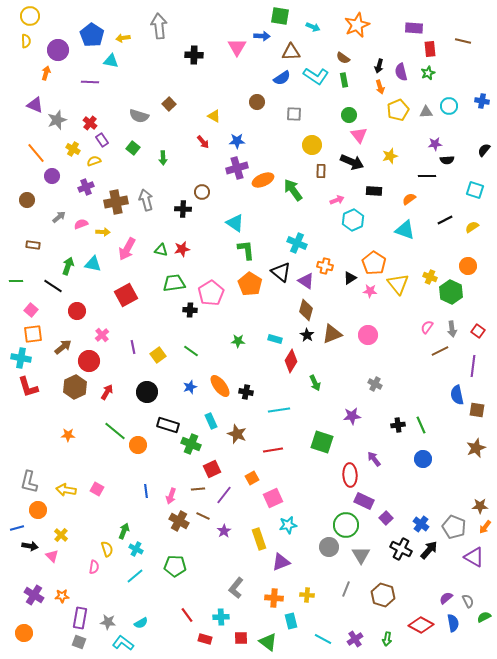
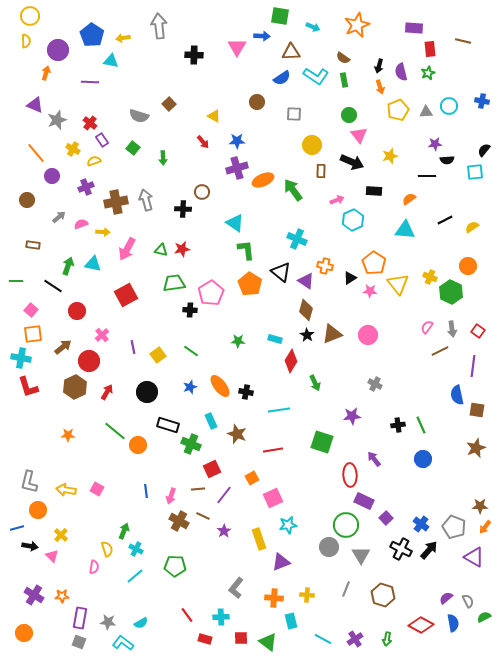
cyan square at (475, 190): moved 18 px up; rotated 24 degrees counterclockwise
cyan triangle at (405, 230): rotated 15 degrees counterclockwise
cyan cross at (297, 243): moved 4 px up
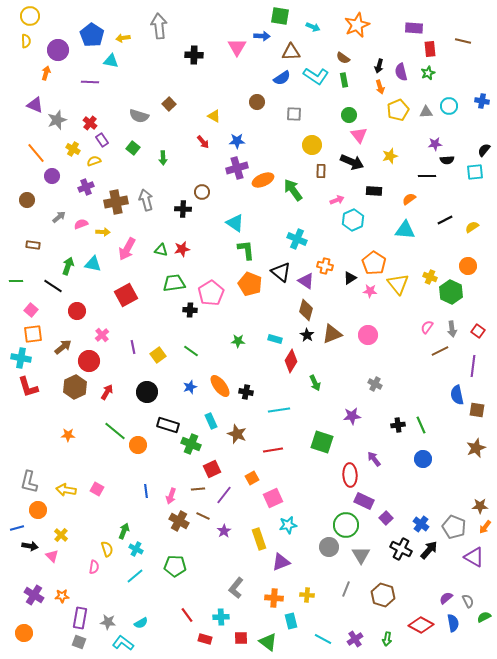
orange pentagon at (250, 284): rotated 10 degrees counterclockwise
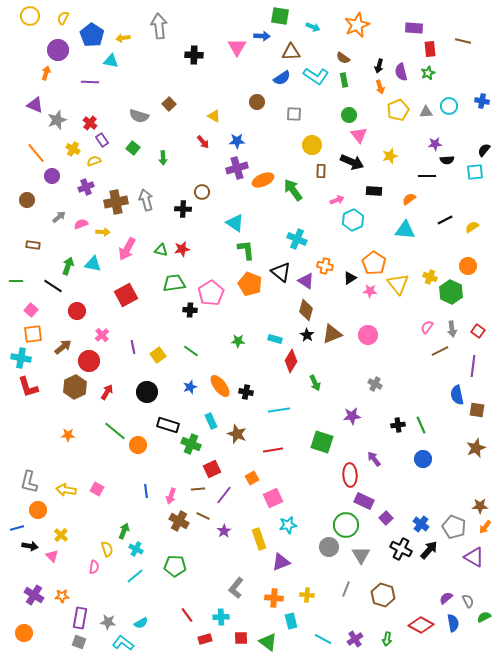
yellow semicircle at (26, 41): moved 37 px right, 23 px up; rotated 152 degrees counterclockwise
red rectangle at (205, 639): rotated 32 degrees counterclockwise
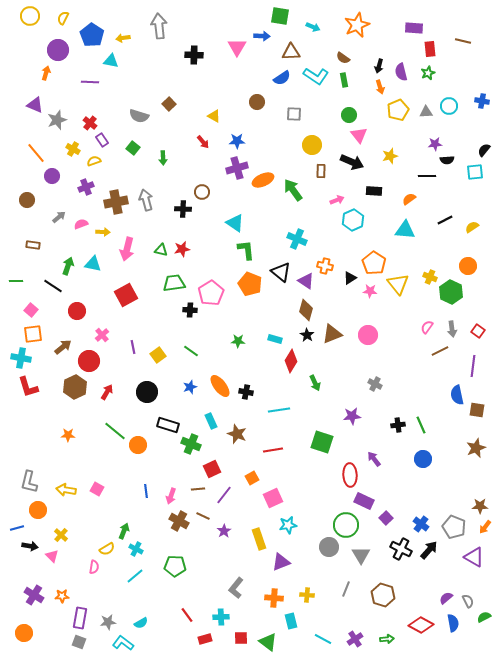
pink arrow at (127, 249): rotated 15 degrees counterclockwise
yellow semicircle at (107, 549): rotated 77 degrees clockwise
gray star at (108, 622): rotated 14 degrees counterclockwise
green arrow at (387, 639): rotated 104 degrees counterclockwise
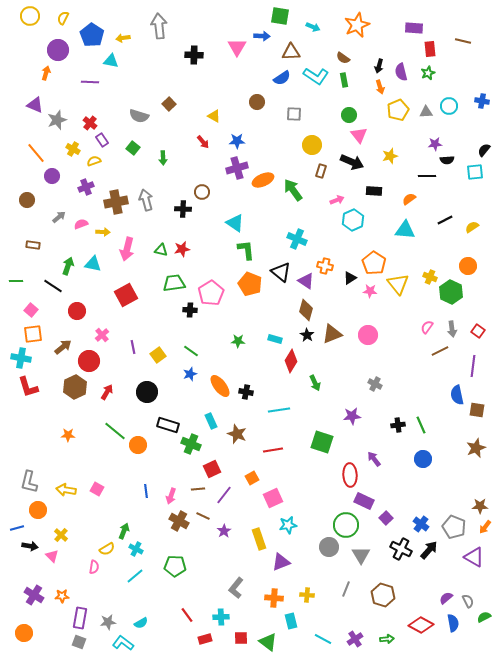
brown rectangle at (321, 171): rotated 16 degrees clockwise
blue star at (190, 387): moved 13 px up
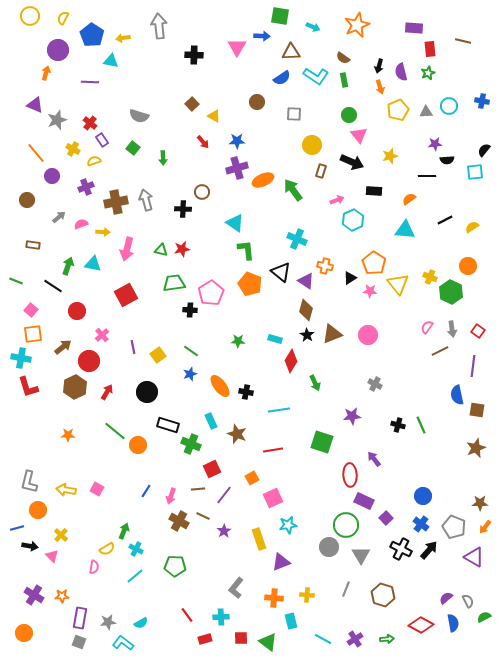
brown square at (169, 104): moved 23 px right
green line at (16, 281): rotated 24 degrees clockwise
black cross at (398, 425): rotated 24 degrees clockwise
blue circle at (423, 459): moved 37 px down
blue line at (146, 491): rotated 40 degrees clockwise
brown star at (480, 506): moved 3 px up
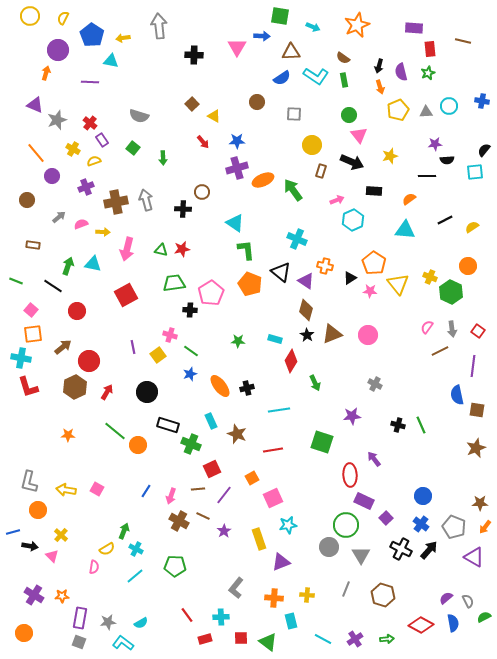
pink cross at (102, 335): moved 68 px right; rotated 32 degrees counterclockwise
black cross at (246, 392): moved 1 px right, 4 px up; rotated 24 degrees counterclockwise
blue line at (17, 528): moved 4 px left, 4 px down
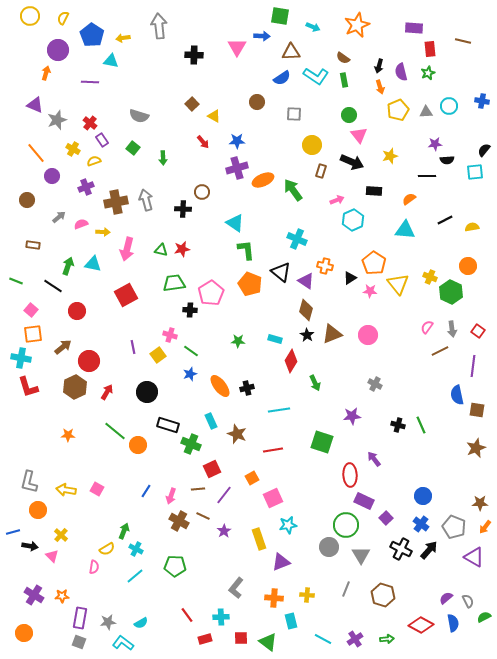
yellow semicircle at (472, 227): rotated 24 degrees clockwise
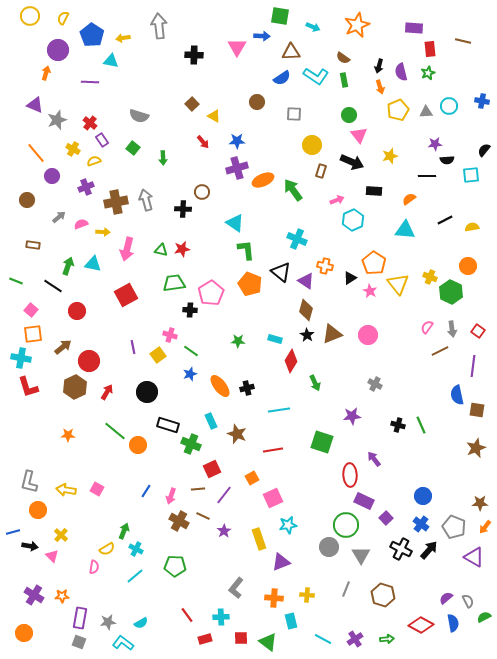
cyan square at (475, 172): moved 4 px left, 3 px down
pink star at (370, 291): rotated 24 degrees clockwise
